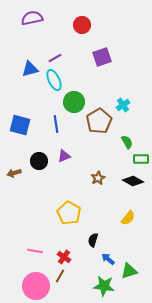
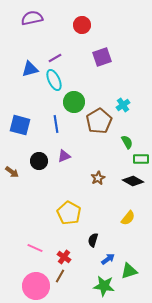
brown arrow: moved 2 px left, 1 px up; rotated 128 degrees counterclockwise
pink line: moved 3 px up; rotated 14 degrees clockwise
blue arrow: rotated 104 degrees clockwise
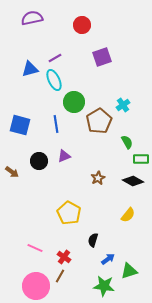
yellow semicircle: moved 3 px up
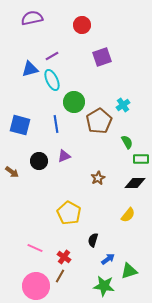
purple line: moved 3 px left, 2 px up
cyan ellipse: moved 2 px left
black diamond: moved 2 px right, 2 px down; rotated 30 degrees counterclockwise
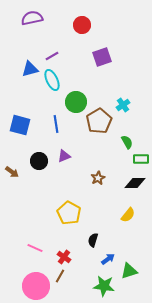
green circle: moved 2 px right
